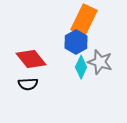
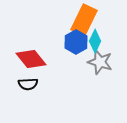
cyan diamond: moved 14 px right, 26 px up
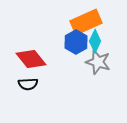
orange rectangle: moved 2 px right, 2 px down; rotated 40 degrees clockwise
gray star: moved 2 px left
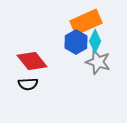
red diamond: moved 1 px right, 2 px down
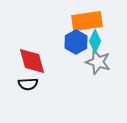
orange rectangle: moved 1 px right, 1 px up; rotated 16 degrees clockwise
red diamond: rotated 24 degrees clockwise
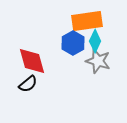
blue hexagon: moved 3 px left, 1 px down
gray star: moved 1 px up
black semicircle: rotated 36 degrees counterclockwise
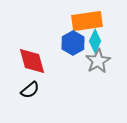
gray star: rotated 25 degrees clockwise
black semicircle: moved 2 px right, 6 px down
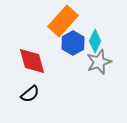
orange rectangle: moved 24 px left; rotated 40 degrees counterclockwise
gray star: moved 1 px right, 1 px down; rotated 10 degrees clockwise
black semicircle: moved 4 px down
